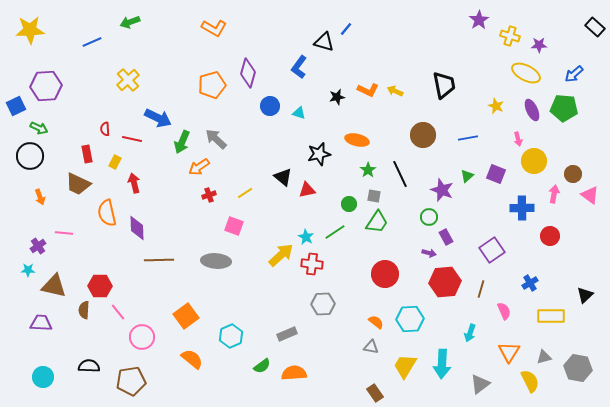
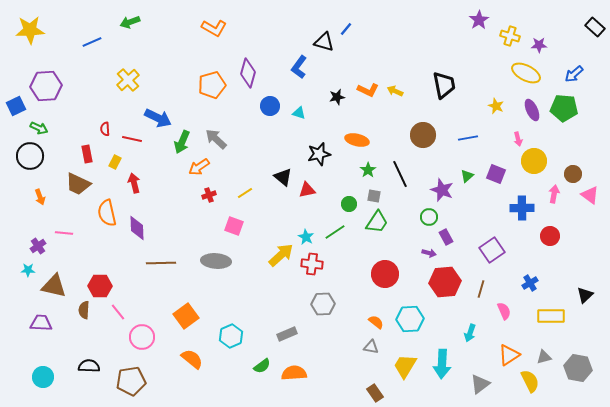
brown line at (159, 260): moved 2 px right, 3 px down
orange triangle at (509, 352): moved 3 px down; rotated 25 degrees clockwise
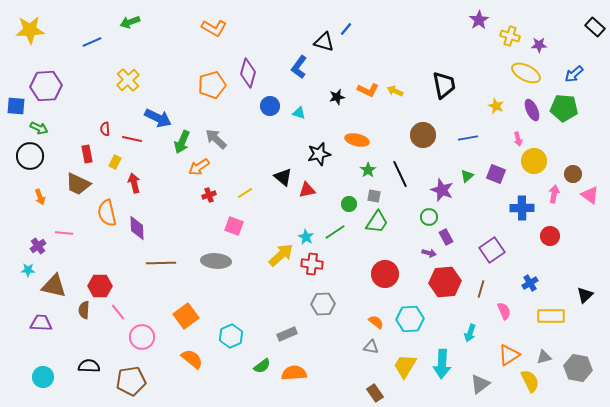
blue square at (16, 106): rotated 30 degrees clockwise
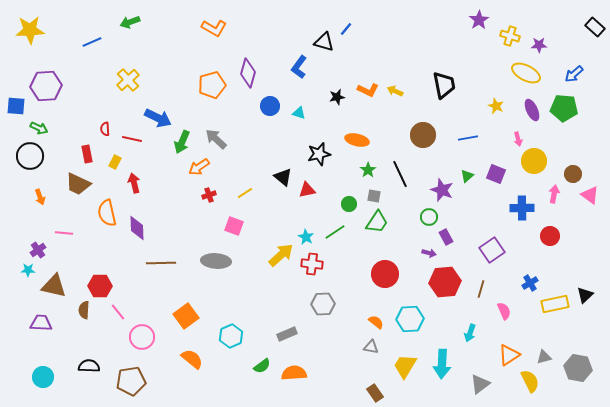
purple cross at (38, 246): moved 4 px down
yellow rectangle at (551, 316): moved 4 px right, 12 px up; rotated 12 degrees counterclockwise
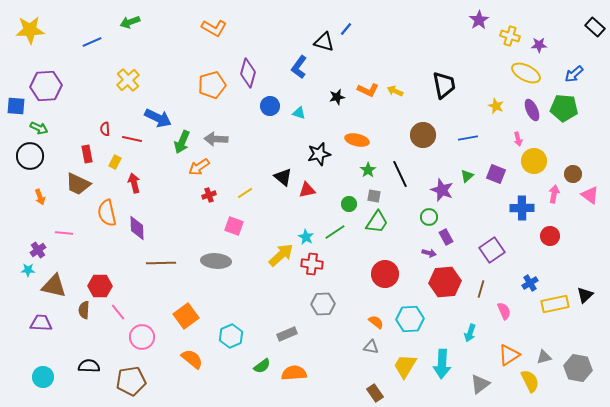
gray arrow at (216, 139): rotated 40 degrees counterclockwise
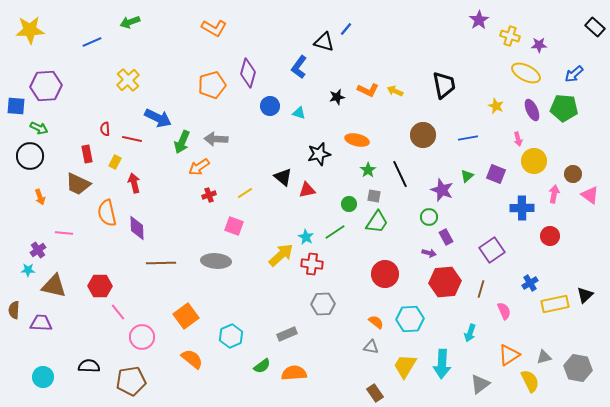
brown semicircle at (84, 310): moved 70 px left
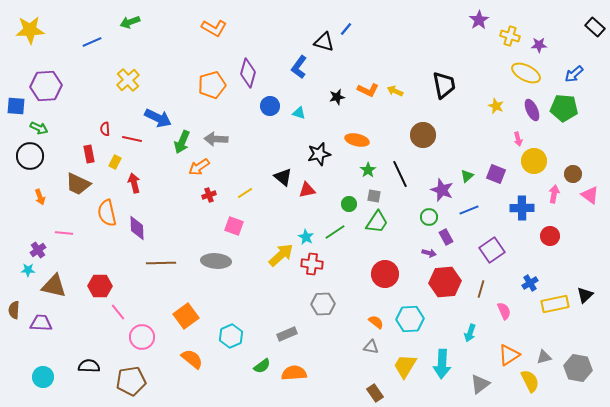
blue line at (468, 138): moved 1 px right, 72 px down; rotated 12 degrees counterclockwise
red rectangle at (87, 154): moved 2 px right
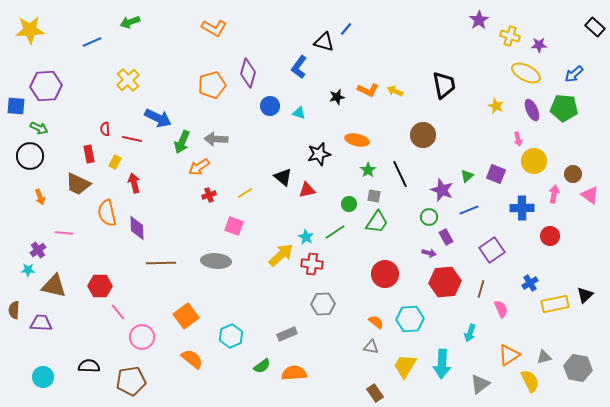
pink semicircle at (504, 311): moved 3 px left, 2 px up
